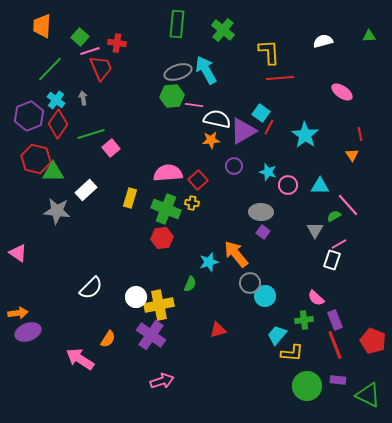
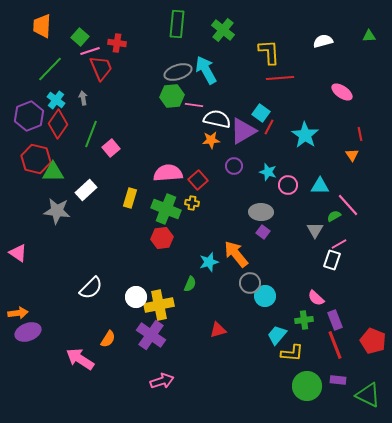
green line at (91, 134): rotated 52 degrees counterclockwise
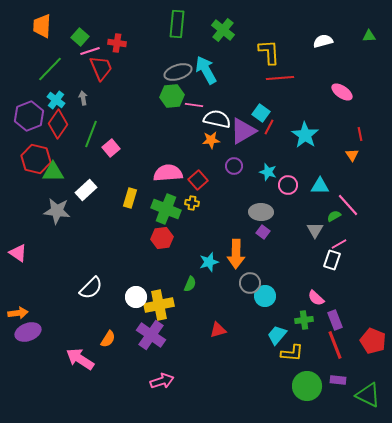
orange arrow at (236, 254): rotated 140 degrees counterclockwise
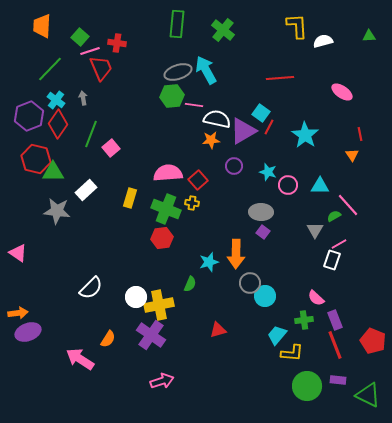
yellow L-shape at (269, 52): moved 28 px right, 26 px up
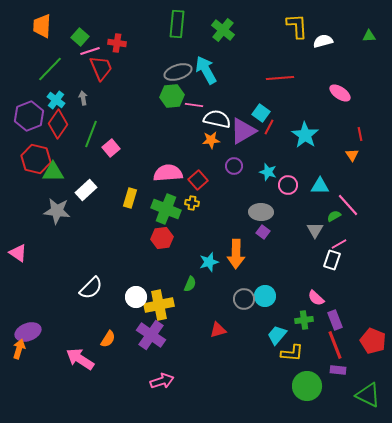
pink ellipse at (342, 92): moved 2 px left, 1 px down
gray circle at (250, 283): moved 6 px left, 16 px down
orange arrow at (18, 313): moved 1 px right, 36 px down; rotated 66 degrees counterclockwise
purple rectangle at (338, 380): moved 10 px up
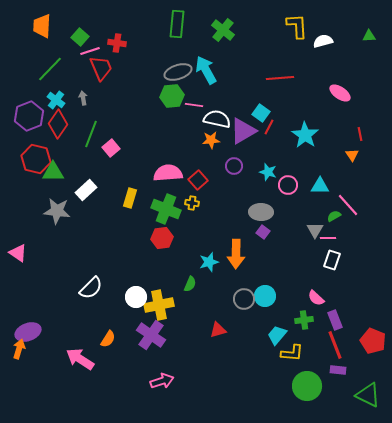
pink line at (339, 244): moved 11 px left, 6 px up; rotated 28 degrees clockwise
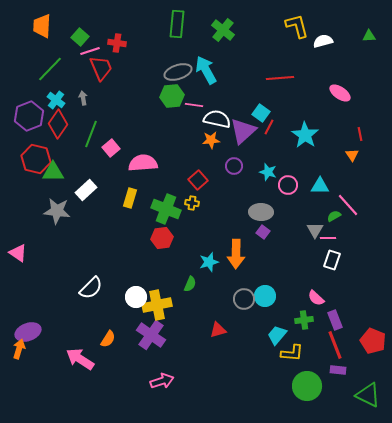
yellow L-shape at (297, 26): rotated 12 degrees counterclockwise
purple triangle at (243, 131): rotated 12 degrees counterclockwise
pink semicircle at (168, 173): moved 25 px left, 10 px up
yellow cross at (159, 305): moved 2 px left
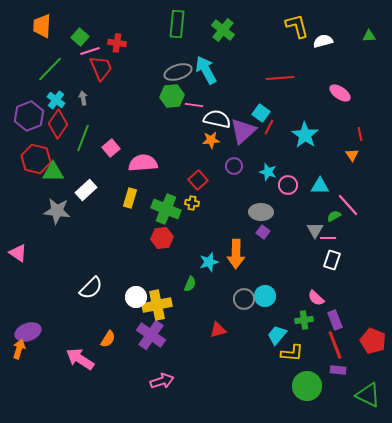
green line at (91, 134): moved 8 px left, 4 px down
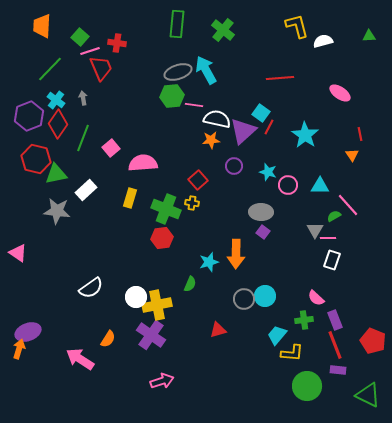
green triangle at (53, 172): moved 3 px right, 2 px down; rotated 10 degrees counterclockwise
white semicircle at (91, 288): rotated 10 degrees clockwise
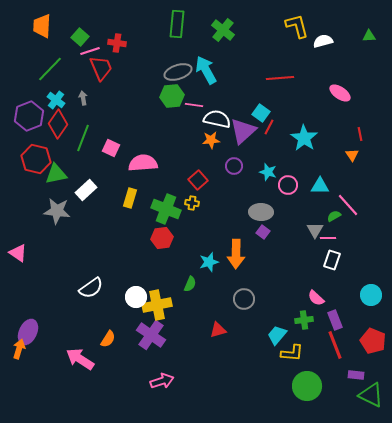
cyan star at (305, 135): moved 1 px left, 3 px down
pink square at (111, 148): rotated 24 degrees counterclockwise
cyan circle at (265, 296): moved 106 px right, 1 px up
purple ellipse at (28, 332): rotated 45 degrees counterclockwise
purple rectangle at (338, 370): moved 18 px right, 5 px down
green triangle at (368, 395): moved 3 px right
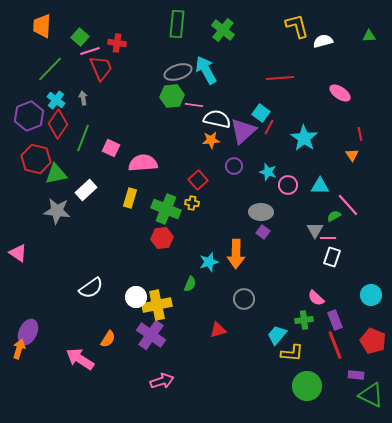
white rectangle at (332, 260): moved 3 px up
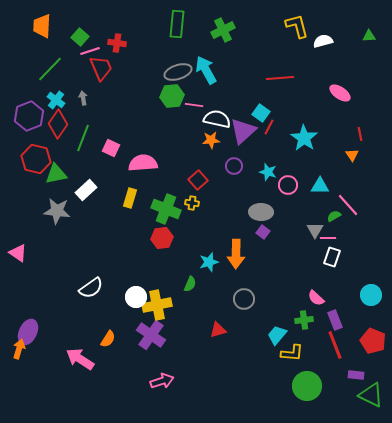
green cross at (223, 30): rotated 25 degrees clockwise
